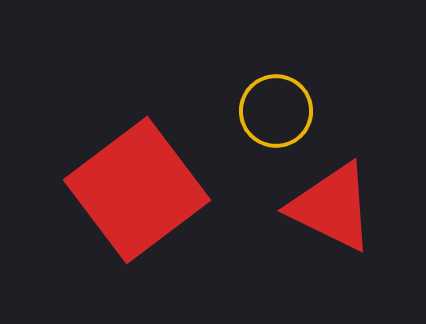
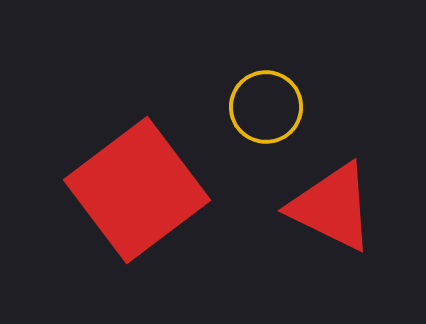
yellow circle: moved 10 px left, 4 px up
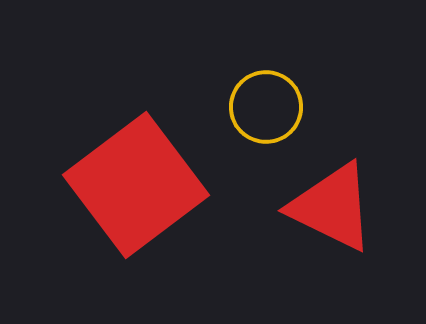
red square: moved 1 px left, 5 px up
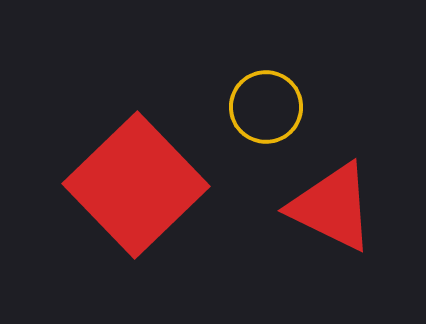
red square: rotated 7 degrees counterclockwise
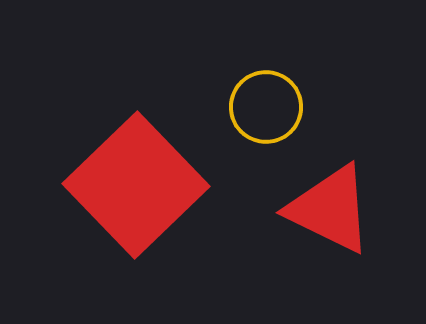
red triangle: moved 2 px left, 2 px down
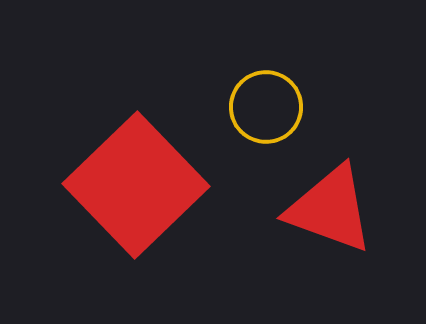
red triangle: rotated 6 degrees counterclockwise
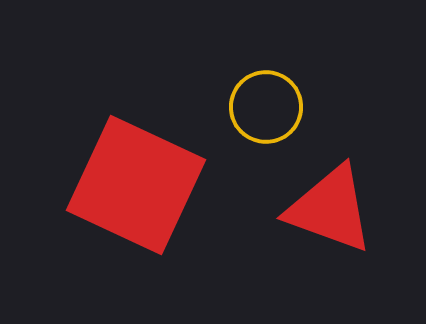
red square: rotated 21 degrees counterclockwise
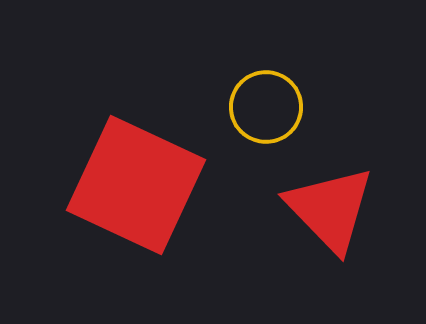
red triangle: rotated 26 degrees clockwise
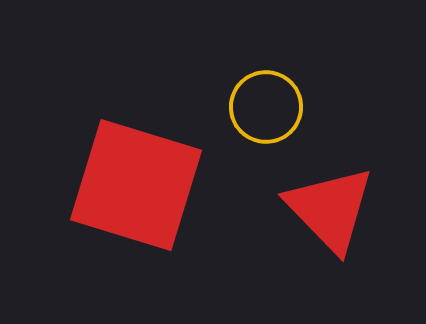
red square: rotated 8 degrees counterclockwise
